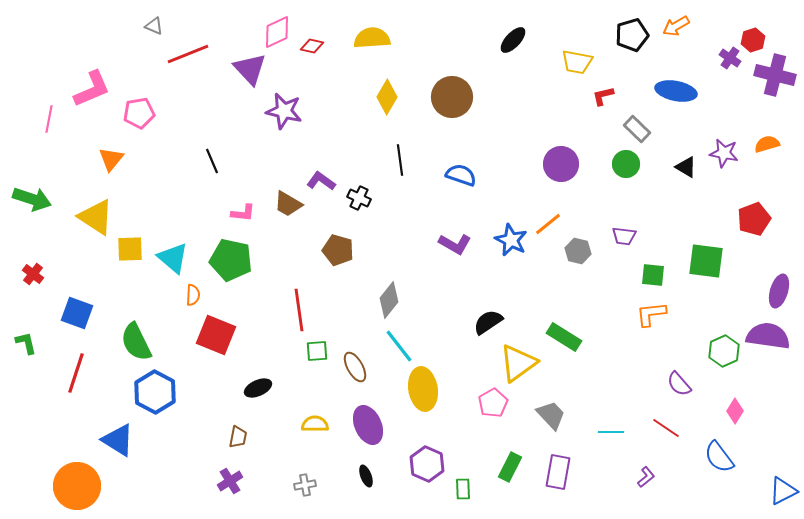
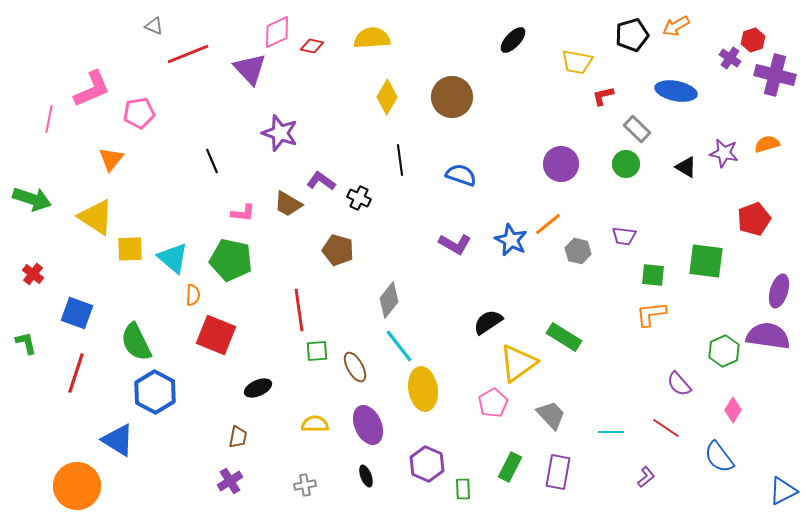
purple star at (284, 111): moved 4 px left, 22 px down; rotated 6 degrees clockwise
pink diamond at (735, 411): moved 2 px left, 1 px up
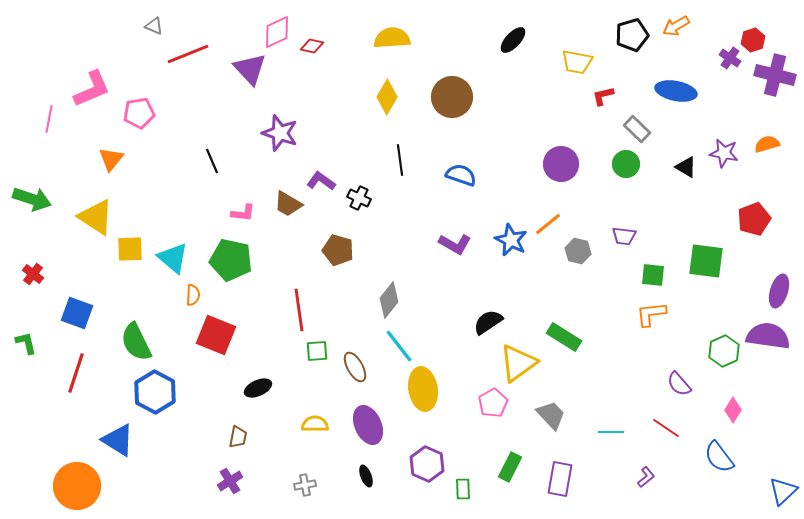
yellow semicircle at (372, 38): moved 20 px right
purple rectangle at (558, 472): moved 2 px right, 7 px down
blue triangle at (783, 491): rotated 16 degrees counterclockwise
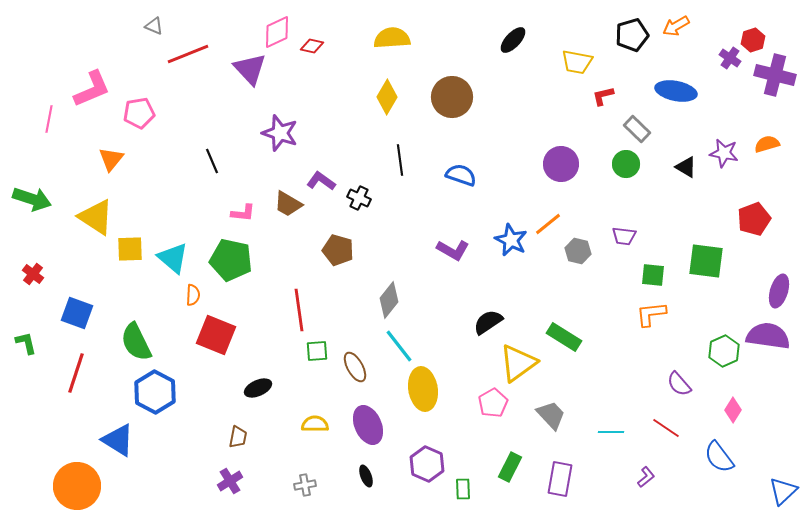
purple L-shape at (455, 244): moved 2 px left, 6 px down
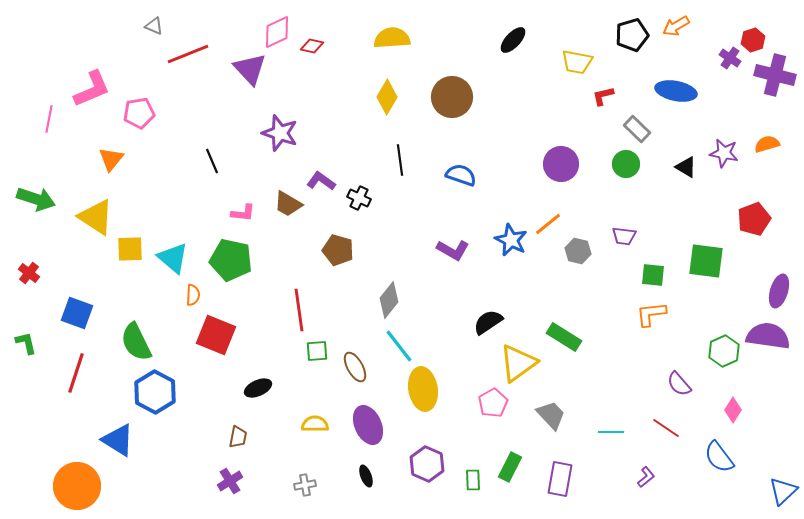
green arrow at (32, 199): moved 4 px right
red cross at (33, 274): moved 4 px left, 1 px up
green rectangle at (463, 489): moved 10 px right, 9 px up
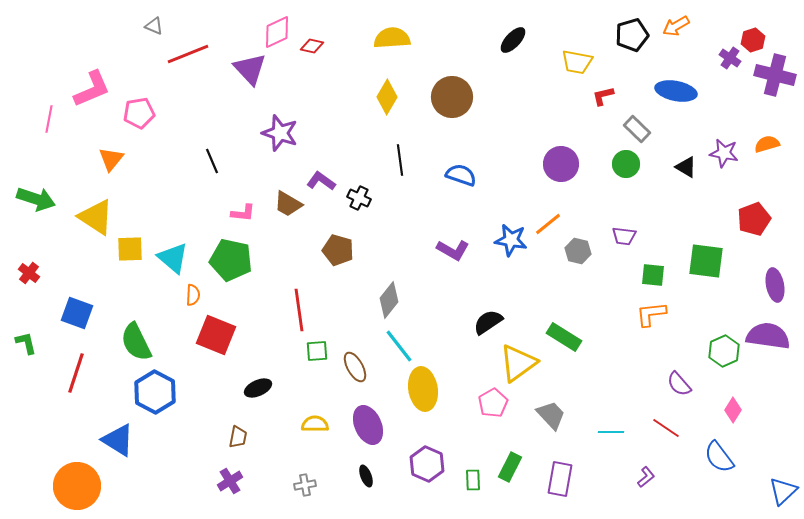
blue star at (511, 240): rotated 16 degrees counterclockwise
purple ellipse at (779, 291): moved 4 px left, 6 px up; rotated 28 degrees counterclockwise
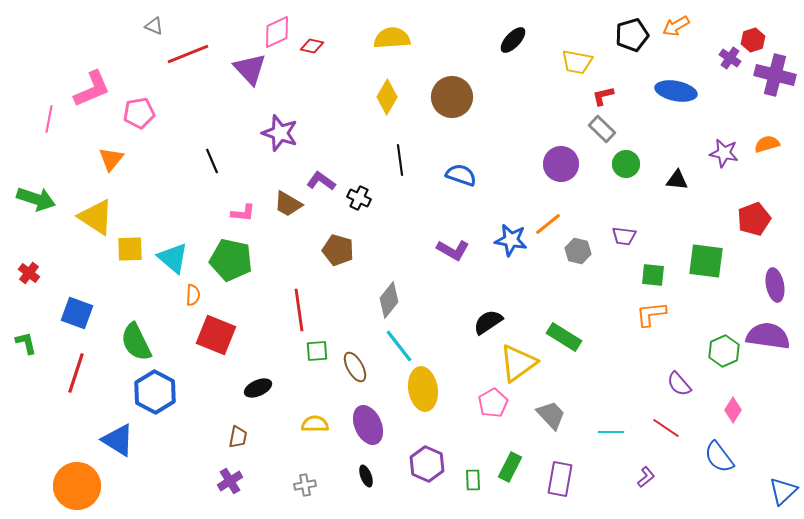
gray rectangle at (637, 129): moved 35 px left
black triangle at (686, 167): moved 9 px left, 13 px down; rotated 25 degrees counterclockwise
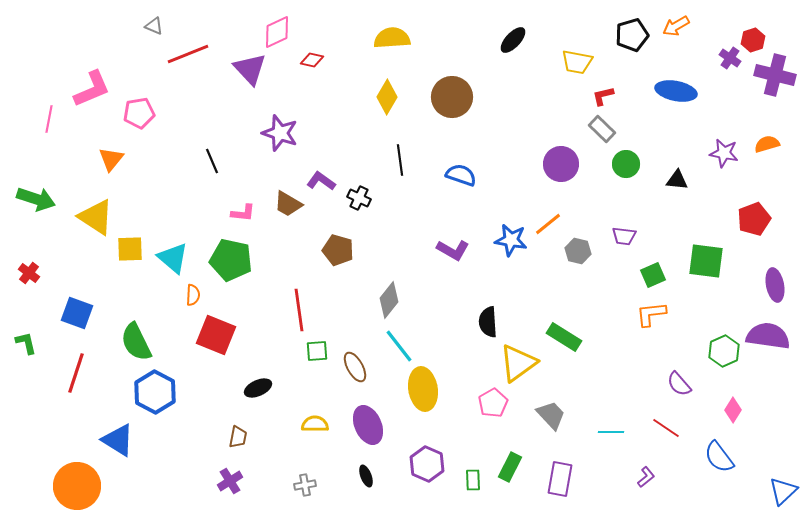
red diamond at (312, 46): moved 14 px down
green square at (653, 275): rotated 30 degrees counterclockwise
black semicircle at (488, 322): rotated 60 degrees counterclockwise
